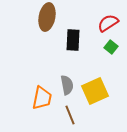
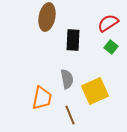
gray semicircle: moved 6 px up
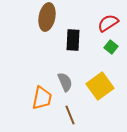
gray semicircle: moved 2 px left, 3 px down; rotated 12 degrees counterclockwise
yellow square: moved 5 px right, 5 px up; rotated 12 degrees counterclockwise
